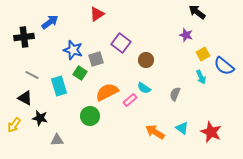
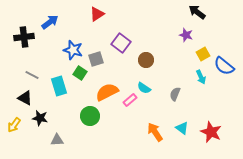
orange arrow: rotated 24 degrees clockwise
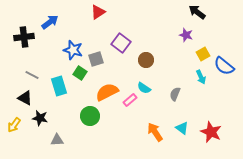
red triangle: moved 1 px right, 2 px up
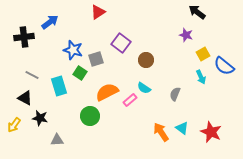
orange arrow: moved 6 px right
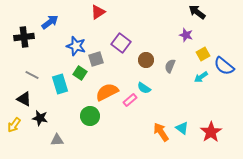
blue star: moved 3 px right, 4 px up
cyan arrow: rotated 80 degrees clockwise
cyan rectangle: moved 1 px right, 2 px up
gray semicircle: moved 5 px left, 28 px up
black triangle: moved 1 px left, 1 px down
red star: rotated 15 degrees clockwise
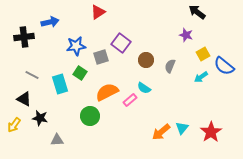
blue arrow: rotated 24 degrees clockwise
blue star: rotated 24 degrees counterclockwise
gray square: moved 5 px right, 2 px up
cyan triangle: rotated 32 degrees clockwise
orange arrow: rotated 96 degrees counterclockwise
